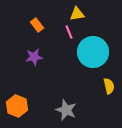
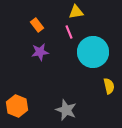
yellow triangle: moved 1 px left, 2 px up
purple star: moved 6 px right, 5 px up
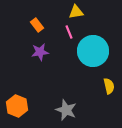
cyan circle: moved 1 px up
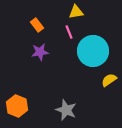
yellow semicircle: moved 6 px up; rotated 112 degrees counterclockwise
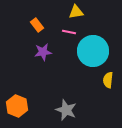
pink line: rotated 56 degrees counterclockwise
purple star: moved 3 px right
yellow semicircle: moved 1 px left; rotated 49 degrees counterclockwise
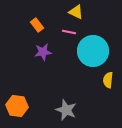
yellow triangle: rotated 35 degrees clockwise
orange hexagon: rotated 15 degrees counterclockwise
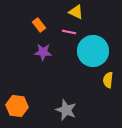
orange rectangle: moved 2 px right
purple star: rotated 12 degrees clockwise
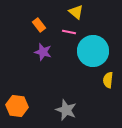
yellow triangle: rotated 14 degrees clockwise
purple star: rotated 12 degrees clockwise
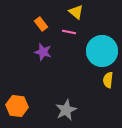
orange rectangle: moved 2 px right, 1 px up
cyan circle: moved 9 px right
gray star: rotated 25 degrees clockwise
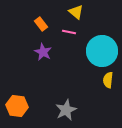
purple star: rotated 12 degrees clockwise
